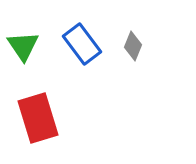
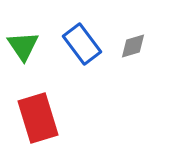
gray diamond: rotated 52 degrees clockwise
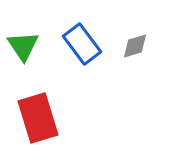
gray diamond: moved 2 px right
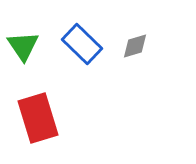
blue rectangle: rotated 9 degrees counterclockwise
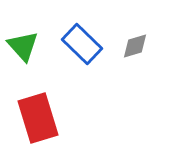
green triangle: rotated 8 degrees counterclockwise
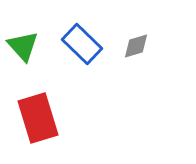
gray diamond: moved 1 px right
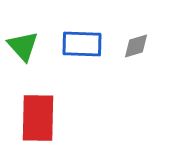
blue rectangle: rotated 42 degrees counterclockwise
red rectangle: rotated 18 degrees clockwise
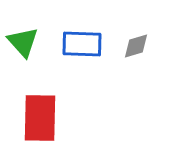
green triangle: moved 4 px up
red rectangle: moved 2 px right
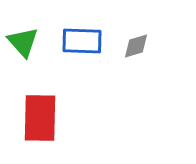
blue rectangle: moved 3 px up
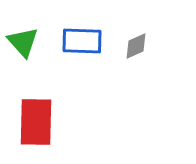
gray diamond: rotated 8 degrees counterclockwise
red rectangle: moved 4 px left, 4 px down
